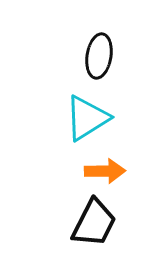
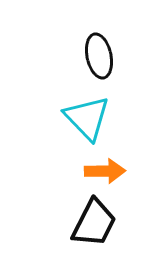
black ellipse: rotated 21 degrees counterclockwise
cyan triangle: rotated 42 degrees counterclockwise
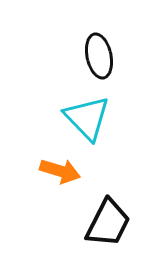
orange arrow: moved 45 px left; rotated 18 degrees clockwise
black trapezoid: moved 14 px right
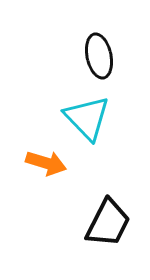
orange arrow: moved 14 px left, 8 px up
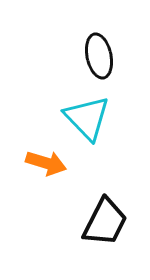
black trapezoid: moved 3 px left, 1 px up
